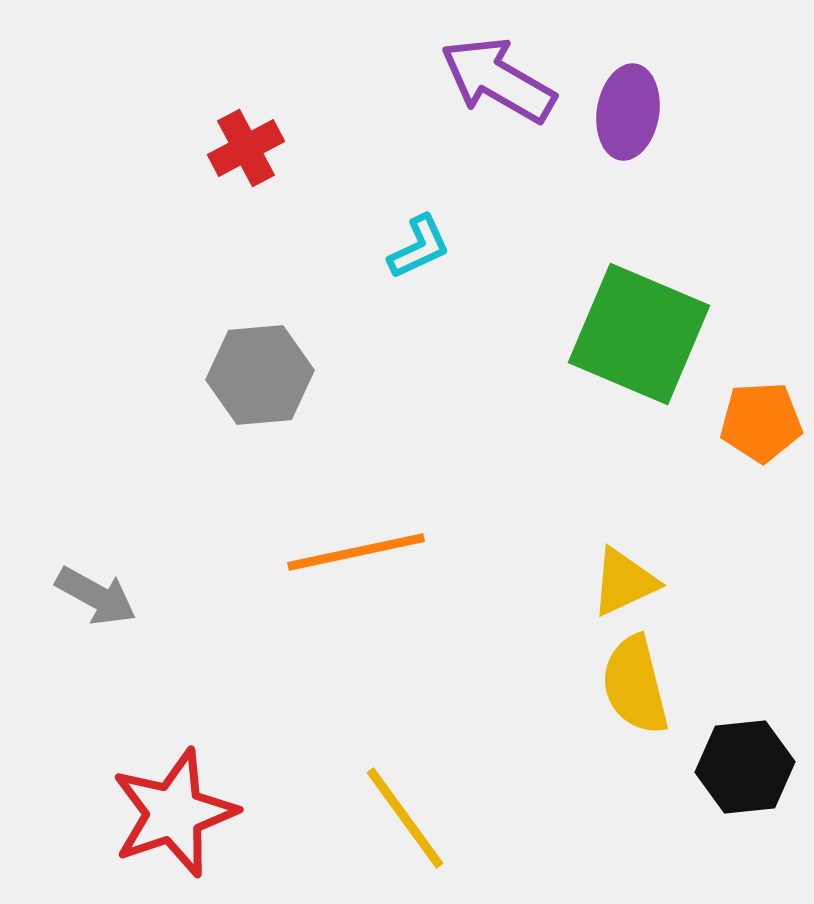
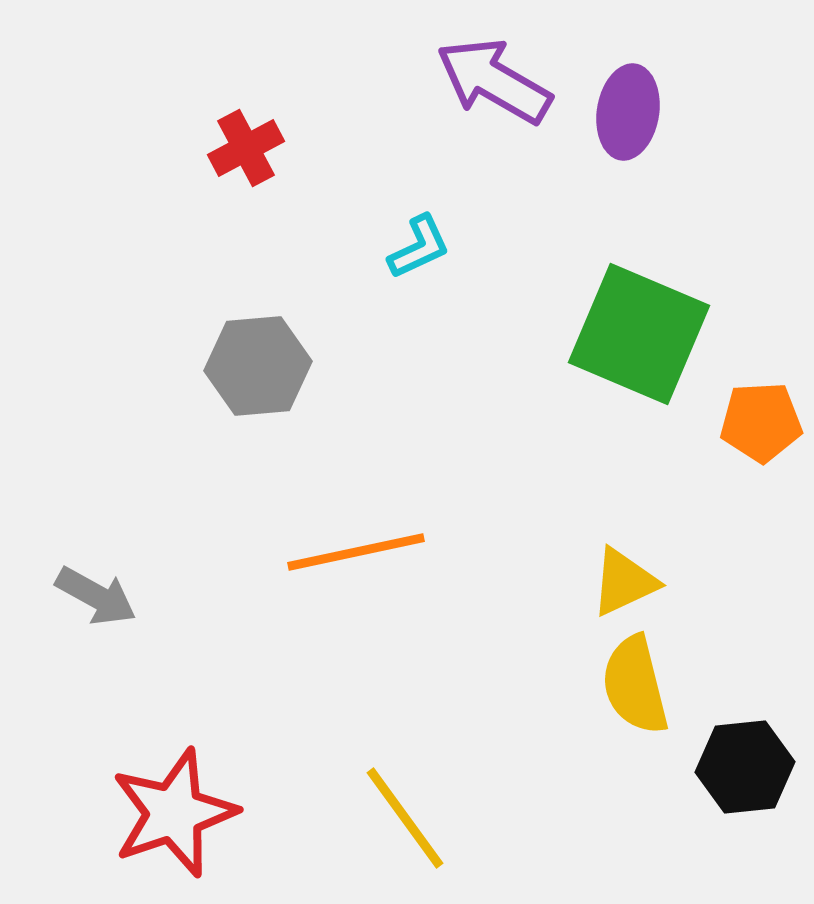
purple arrow: moved 4 px left, 1 px down
gray hexagon: moved 2 px left, 9 px up
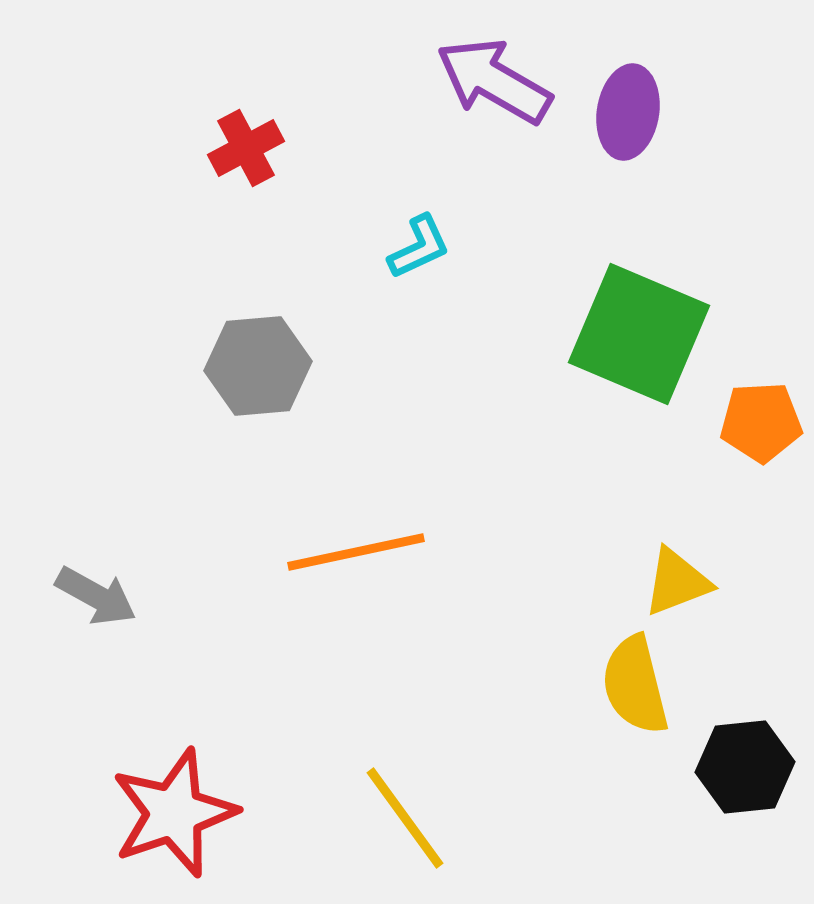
yellow triangle: moved 53 px right; rotated 4 degrees clockwise
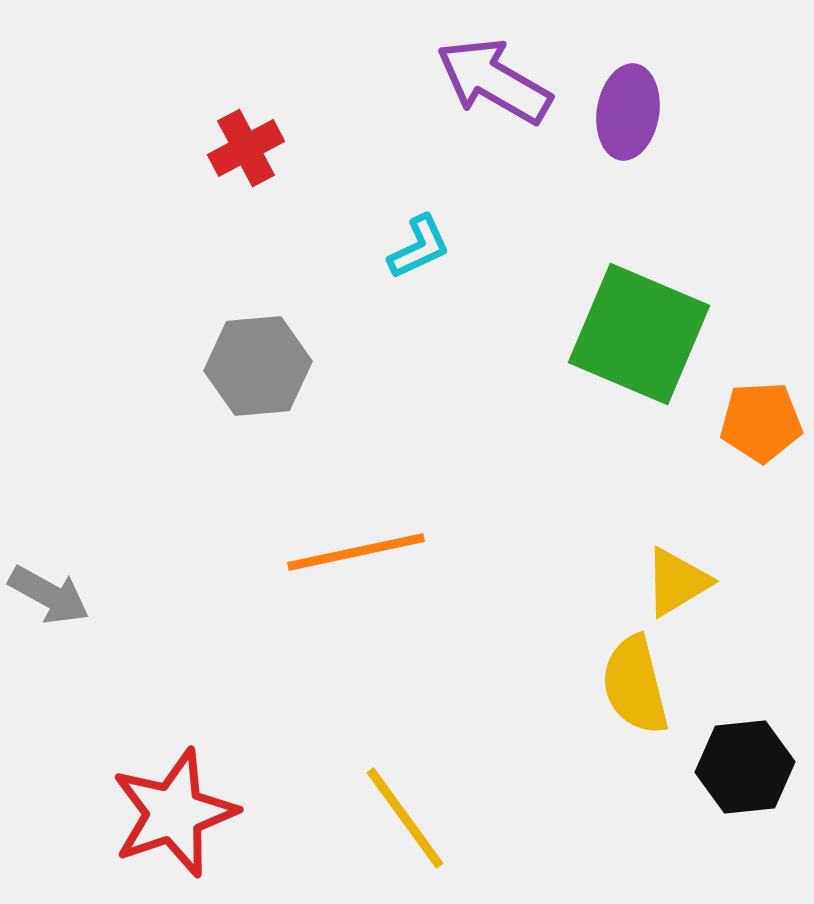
yellow triangle: rotated 10 degrees counterclockwise
gray arrow: moved 47 px left, 1 px up
